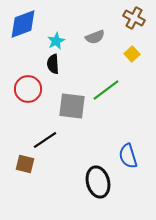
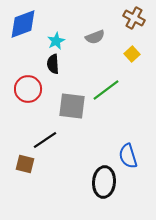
black ellipse: moved 6 px right; rotated 20 degrees clockwise
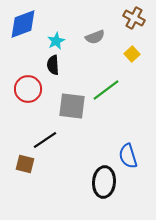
black semicircle: moved 1 px down
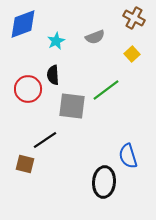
black semicircle: moved 10 px down
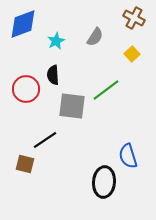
gray semicircle: rotated 36 degrees counterclockwise
red circle: moved 2 px left
